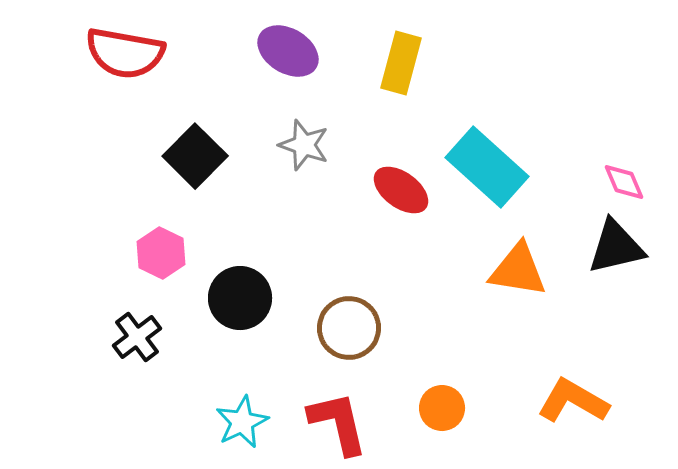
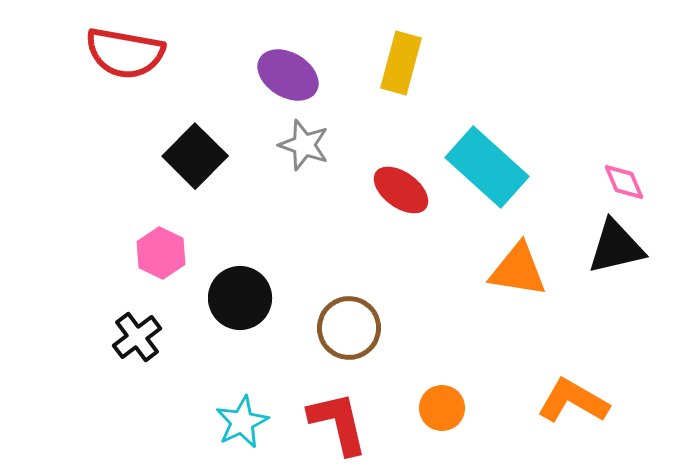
purple ellipse: moved 24 px down
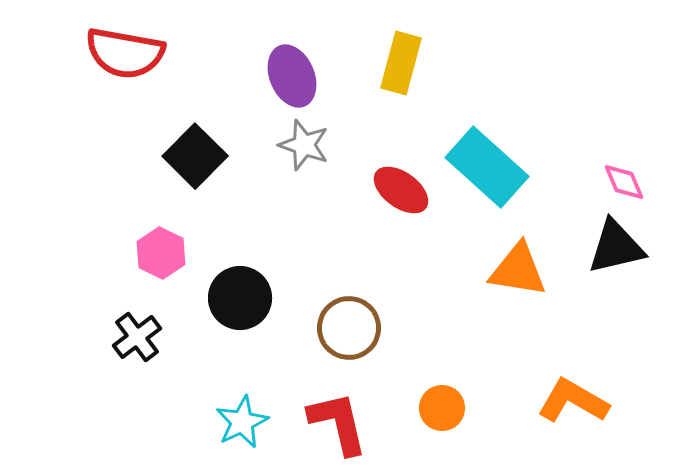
purple ellipse: moved 4 px right, 1 px down; rotated 36 degrees clockwise
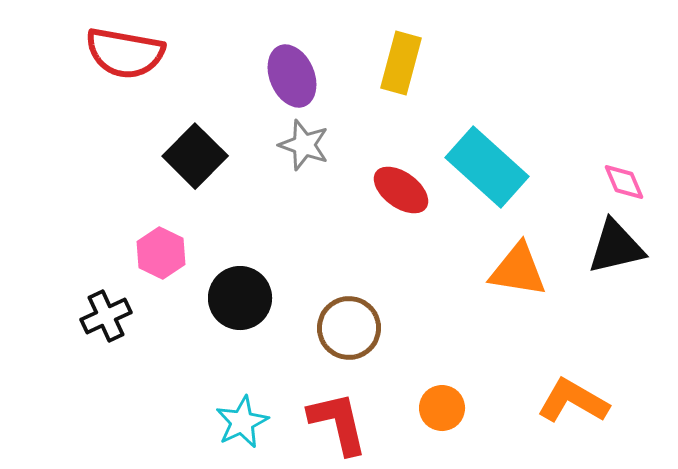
black cross: moved 31 px left, 21 px up; rotated 12 degrees clockwise
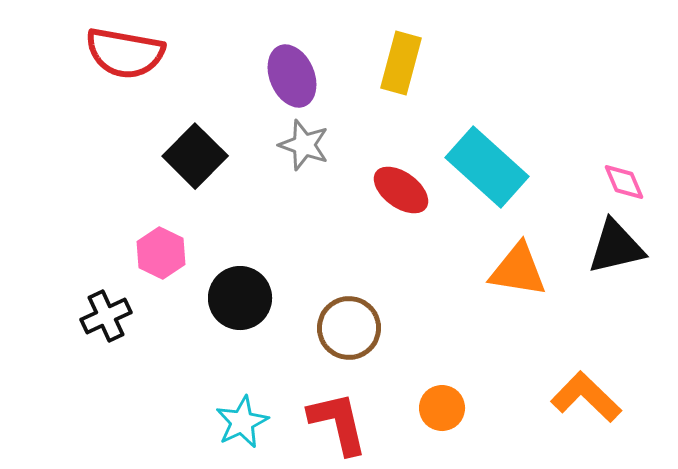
orange L-shape: moved 13 px right, 4 px up; rotated 14 degrees clockwise
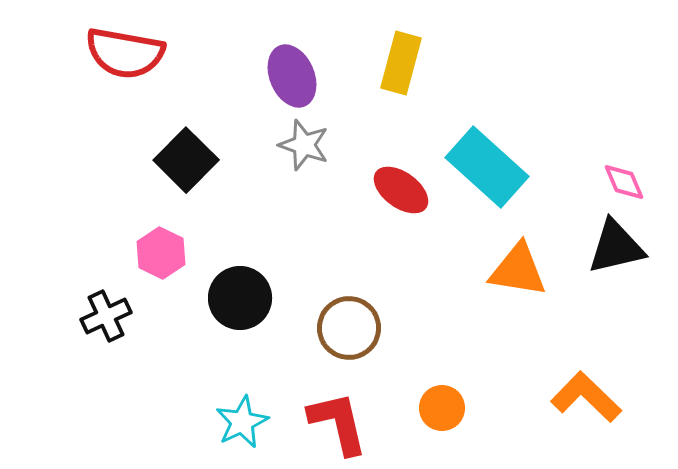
black square: moved 9 px left, 4 px down
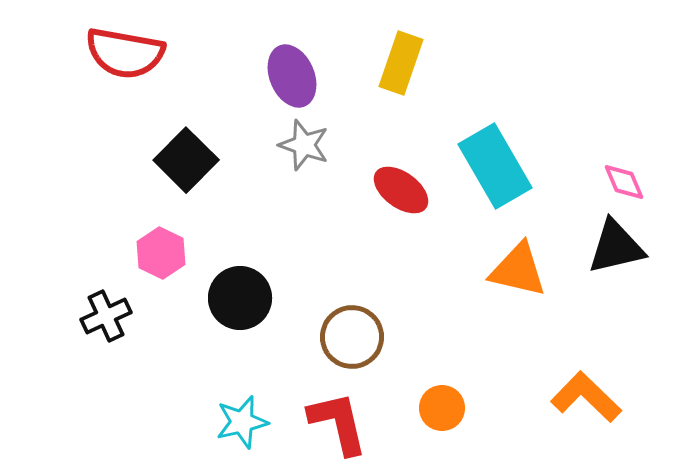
yellow rectangle: rotated 4 degrees clockwise
cyan rectangle: moved 8 px right, 1 px up; rotated 18 degrees clockwise
orange triangle: rotated 4 degrees clockwise
brown circle: moved 3 px right, 9 px down
cyan star: rotated 12 degrees clockwise
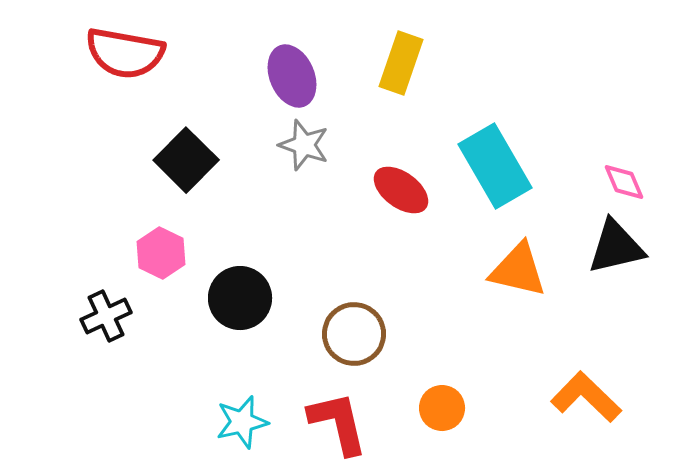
brown circle: moved 2 px right, 3 px up
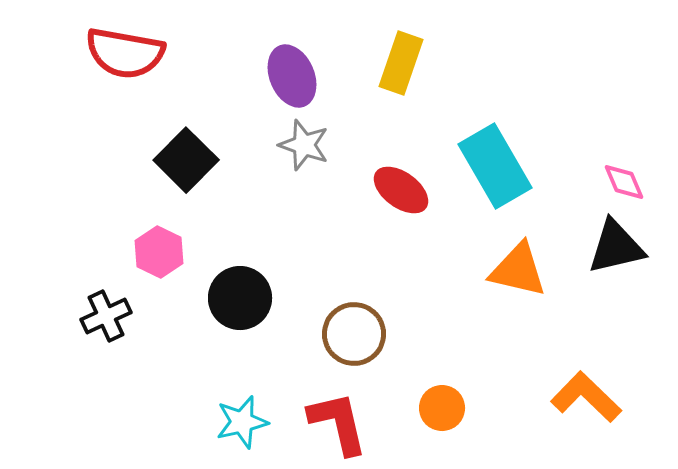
pink hexagon: moved 2 px left, 1 px up
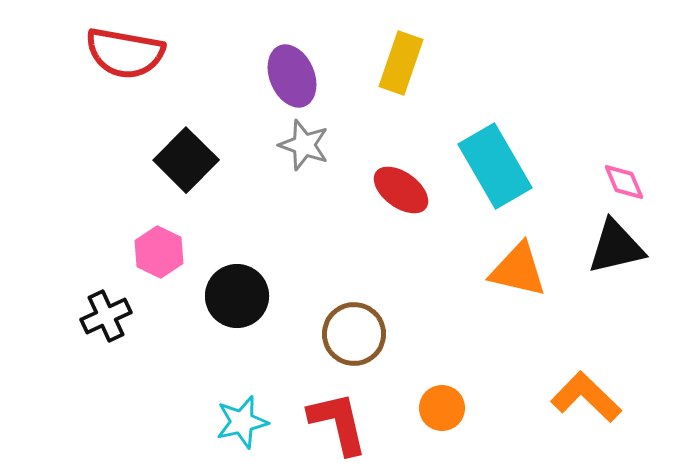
black circle: moved 3 px left, 2 px up
